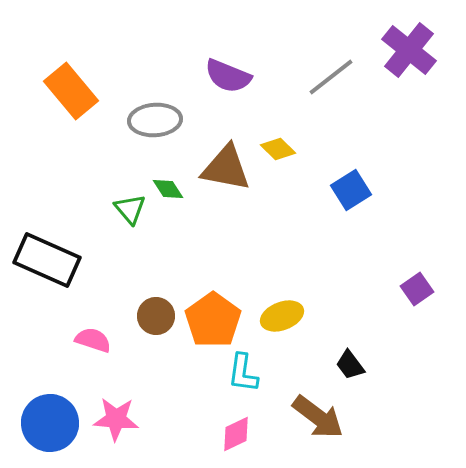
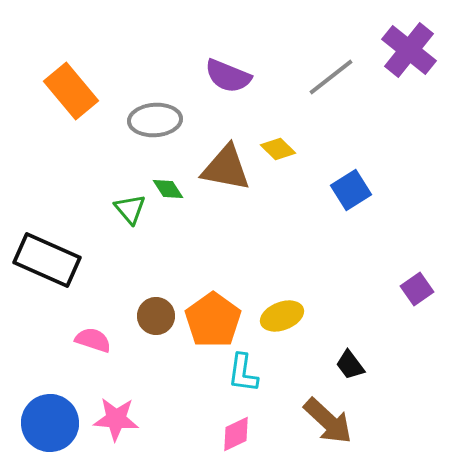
brown arrow: moved 10 px right, 4 px down; rotated 6 degrees clockwise
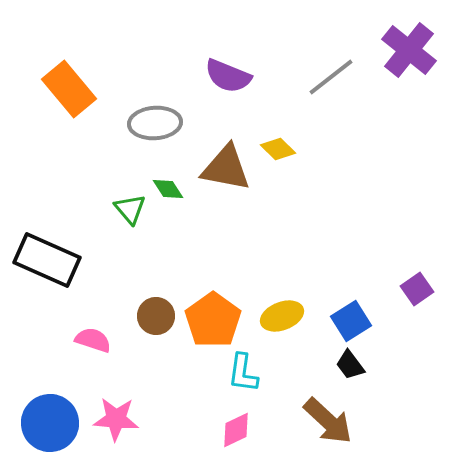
orange rectangle: moved 2 px left, 2 px up
gray ellipse: moved 3 px down
blue square: moved 131 px down
pink diamond: moved 4 px up
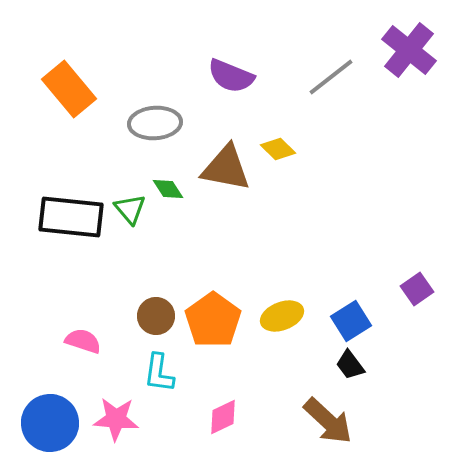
purple semicircle: moved 3 px right
black rectangle: moved 24 px right, 43 px up; rotated 18 degrees counterclockwise
pink semicircle: moved 10 px left, 1 px down
cyan L-shape: moved 84 px left
pink diamond: moved 13 px left, 13 px up
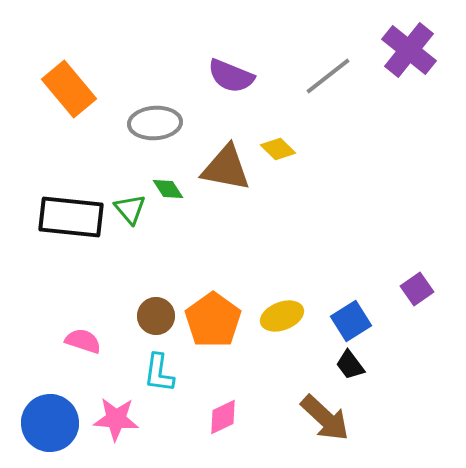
gray line: moved 3 px left, 1 px up
brown arrow: moved 3 px left, 3 px up
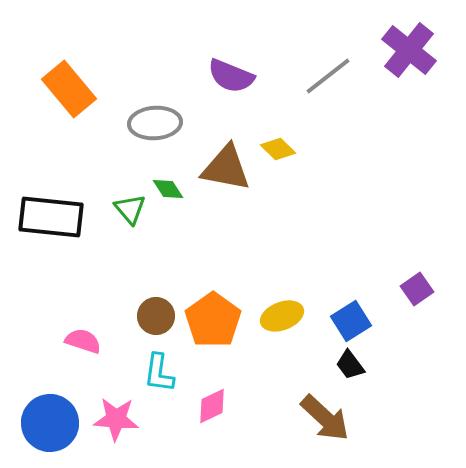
black rectangle: moved 20 px left
pink diamond: moved 11 px left, 11 px up
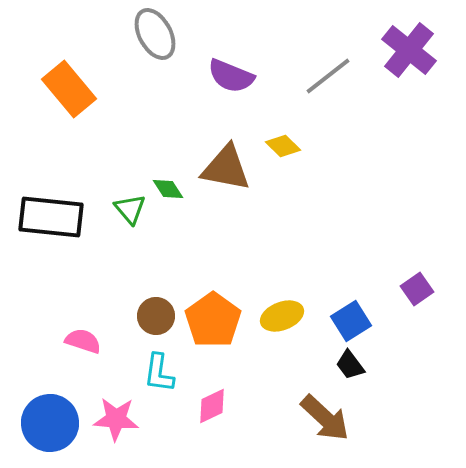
gray ellipse: moved 89 px up; rotated 66 degrees clockwise
yellow diamond: moved 5 px right, 3 px up
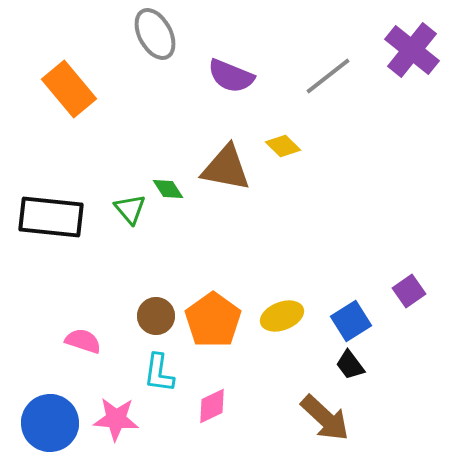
purple cross: moved 3 px right
purple square: moved 8 px left, 2 px down
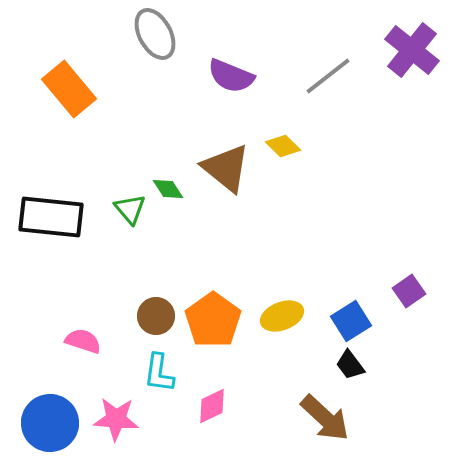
brown triangle: rotated 28 degrees clockwise
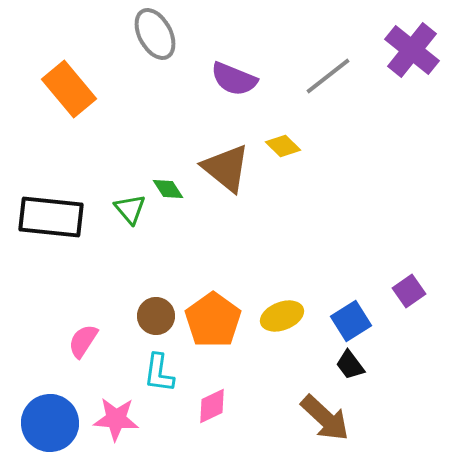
purple semicircle: moved 3 px right, 3 px down
pink semicircle: rotated 75 degrees counterclockwise
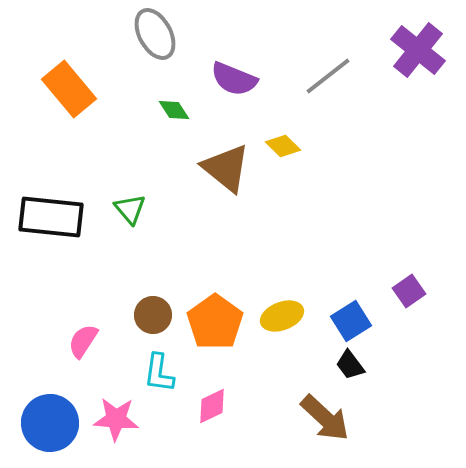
purple cross: moved 6 px right
green diamond: moved 6 px right, 79 px up
brown circle: moved 3 px left, 1 px up
orange pentagon: moved 2 px right, 2 px down
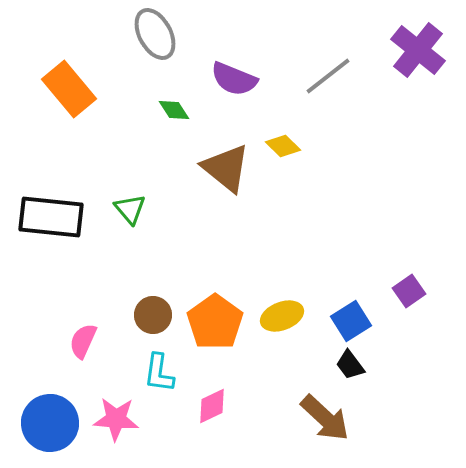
pink semicircle: rotated 9 degrees counterclockwise
